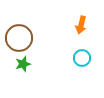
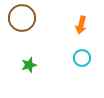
brown circle: moved 3 px right, 20 px up
green star: moved 6 px right, 1 px down
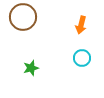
brown circle: moved 1 px right, 1 px up
green star: moved 2 px right, 3 px down
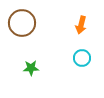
brown circle: moved 1 px left, 6 px down
green star: rotated 14 degrees clockwise
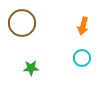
orange arrow: moved 2 px right, 1 px down
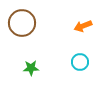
orange arrow: rotated 54 degrees clockwise
cyan circle: moved 2 px left, 4 px down
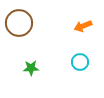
brown circle: moved 3 px left
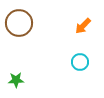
orange arrow: rotated 24 degrees counterclockwise
green star: moved 15 px left, 12 px down
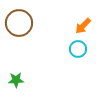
cyan circle: moved 2 px left, 13 px up
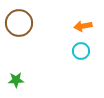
orange arrow: rotated 36 degrees clockwise
cyan circle: moved 3 px right, 2 px down
